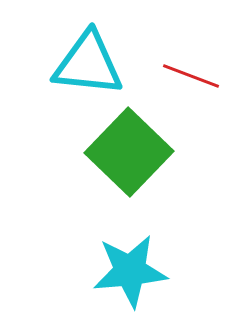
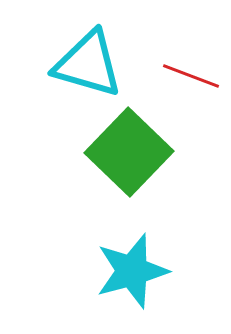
cyan triangle: rotated 10 degrees clockwise
cyan star: moved 2 px right; rotated 10 degrees counterclockwise
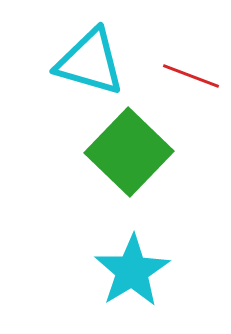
cyan triangle: moved 2 px right, 2 px up
cyan star: rotated 16 degrees counterclockwise
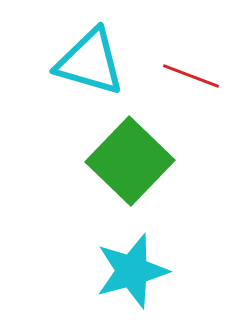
green square: moved 1 px right, 9 px down
cyan star: rotated 16 degrees clockwise
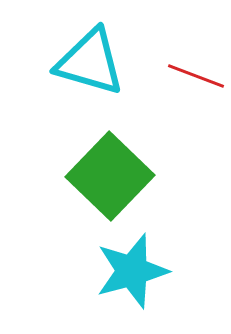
red line: moved 5 px right
green square: moved 20 px left, 15 px down
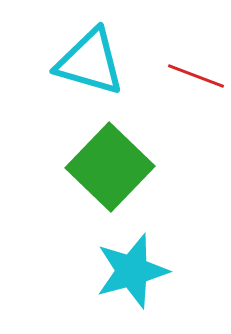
green square: moved 9 px up
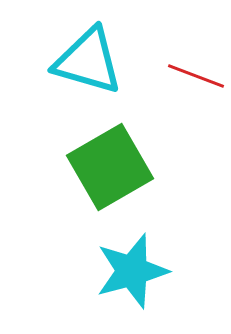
cyan triangle: moved 2 px left, 1 px up
green square: rotated 16 degrees clockwise
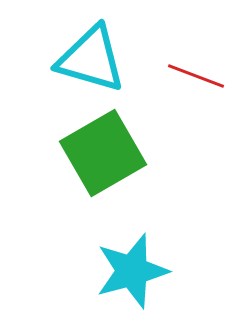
cyan triangle: moved 3 px right, 2 px up
green square: moved 7 px left, 14 px up
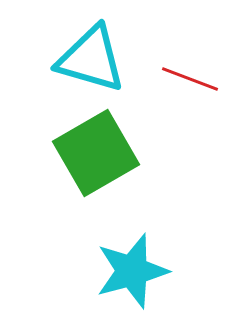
red line: moved 6 px left, 3 px down
green square: moved 7 px left
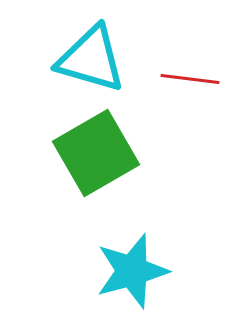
red line: rotated 14 degrees counterclockwise
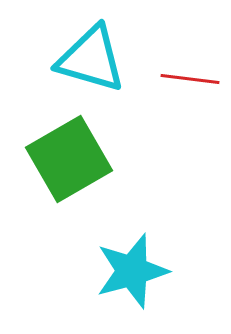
green square: moved 27 px left, 6 px down
